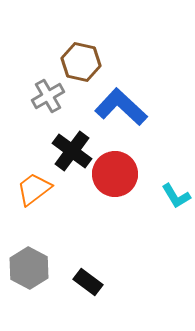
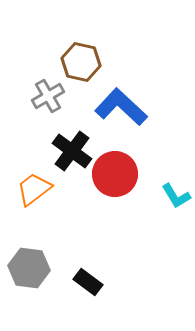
gray hexagon: rotated 21 degrees counterclockwise
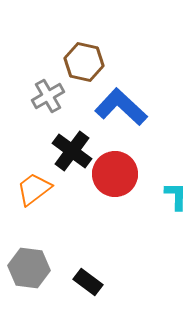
brown hexagon: moved 3 px right
cyan L-shape: rotated 148 degrees counterclockwise
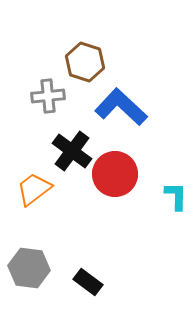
brown hexagon: moved 1 px right; rotated 6 degrees clockwise
gray cross: rotated 24 degrees clockwise
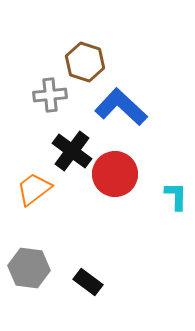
gray cross: moved 2 px right, 1 px up
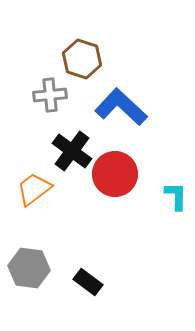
brown hexagon: moved 3 px left, 3 px up
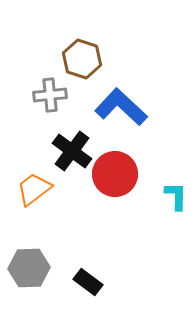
gray hexagon: rotated 9 degrees counterclockwise
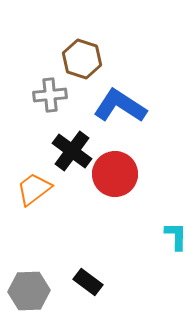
blue L-shape: moved 1 px left, 1 px up; rotated 10 degrees counterclockwise
cyan L-shape: moved 40 px down
gray hexagon: moved 23 px down
